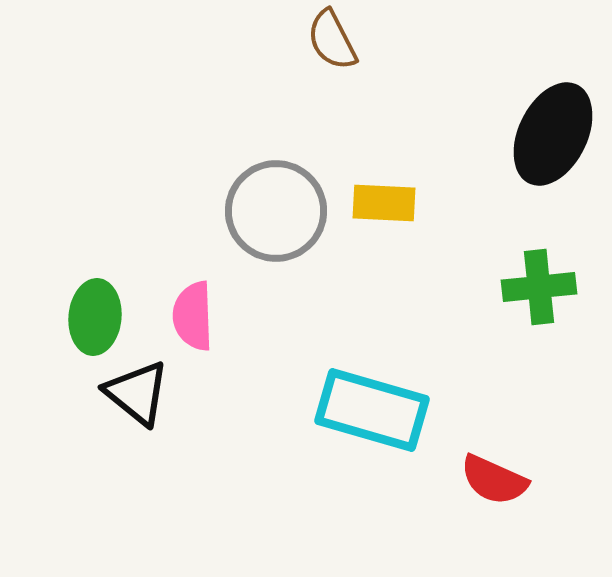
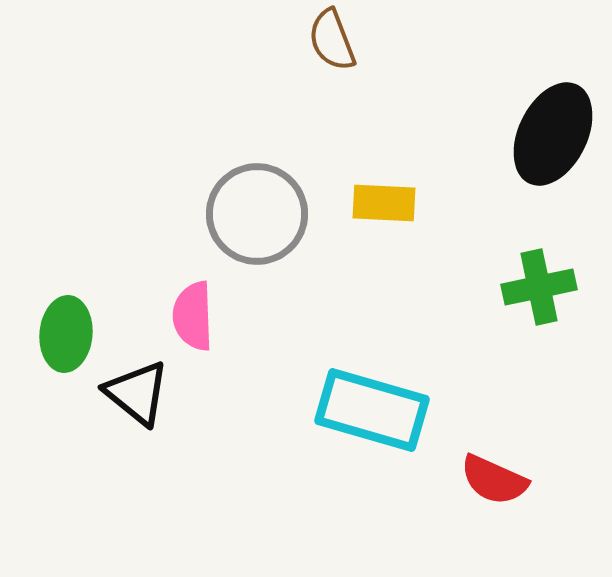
brown semicircle: rotated 6 degrees clockwise
gray circle: moved 19 px left, 3 px down
green cross: rotated 6 degrees counterclockwise
green ellipse: moved 29 px left, 17 px down
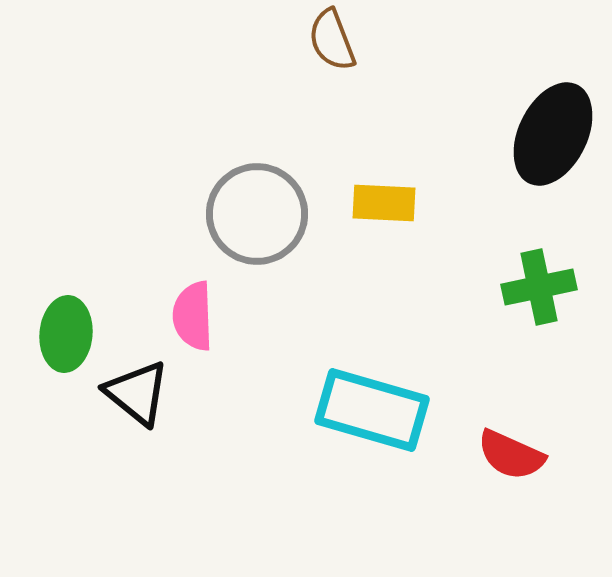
red semicircle: moved 17 px right, 25 px up
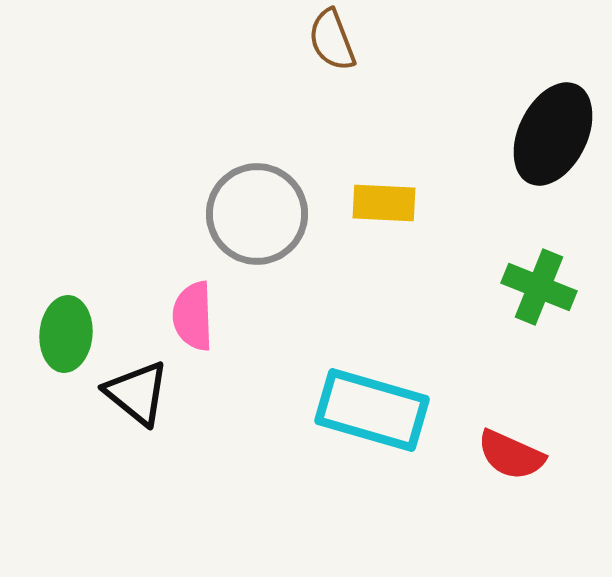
green cross: rotated 34 degrees clockwise
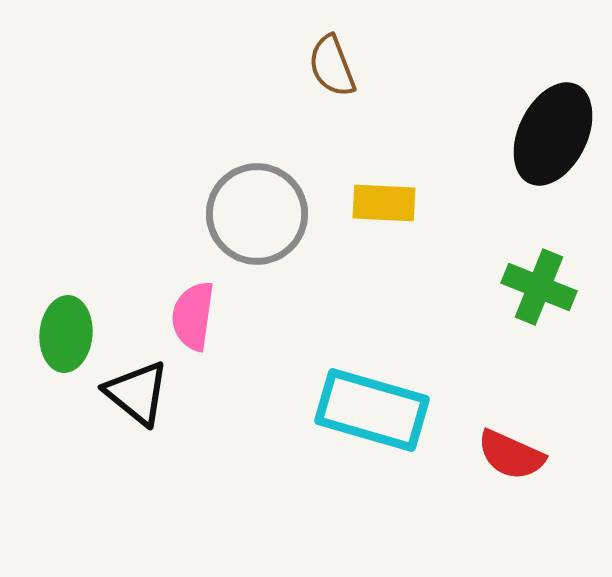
brown semicircle: moved 26 px down
pink semicircle: rotated 10 degrees clockwise
